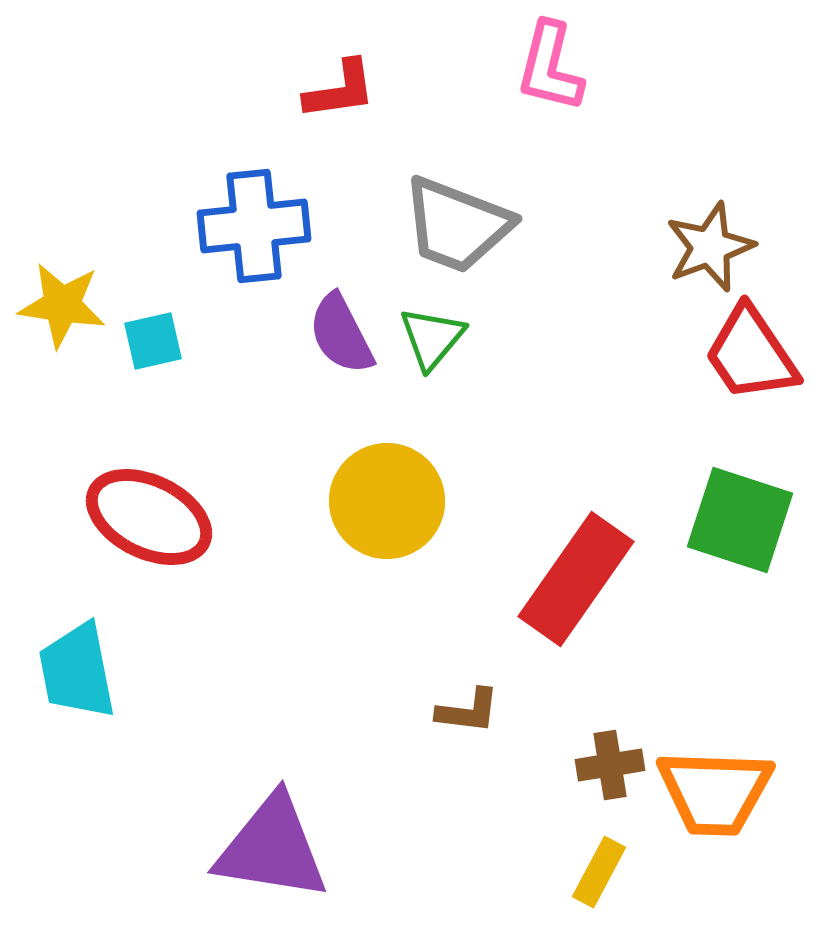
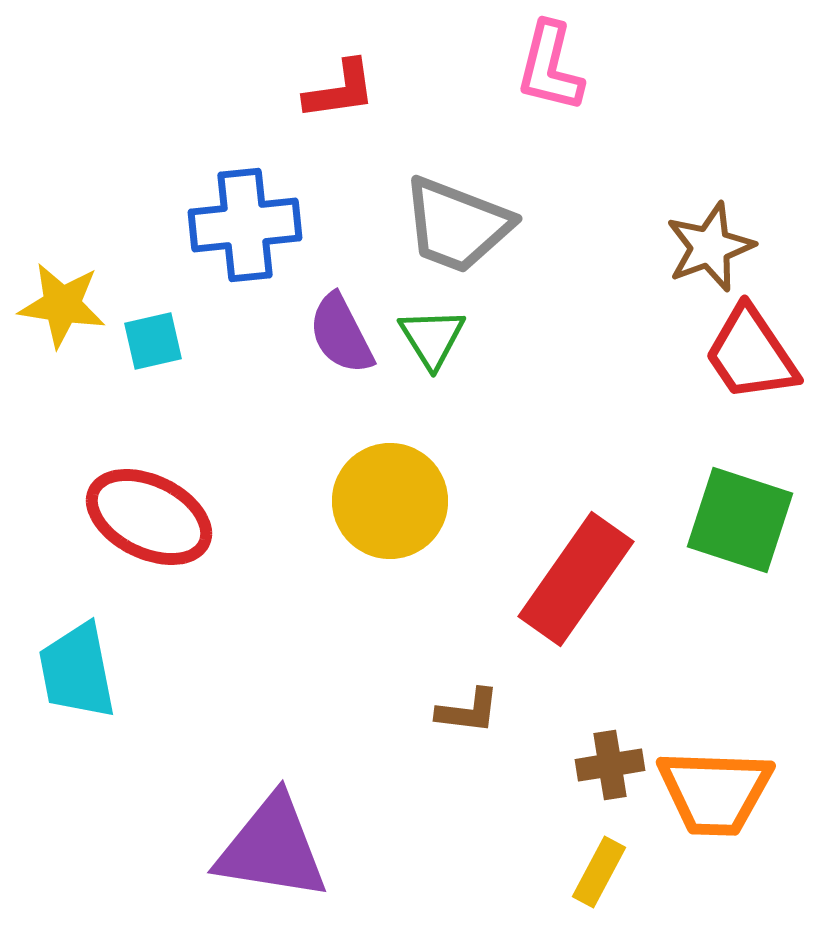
blue cross: moved 9 px left, 1 px up
green triangle: rotated 12 degrees counterclockwise
yellow circle: moved 3 px right
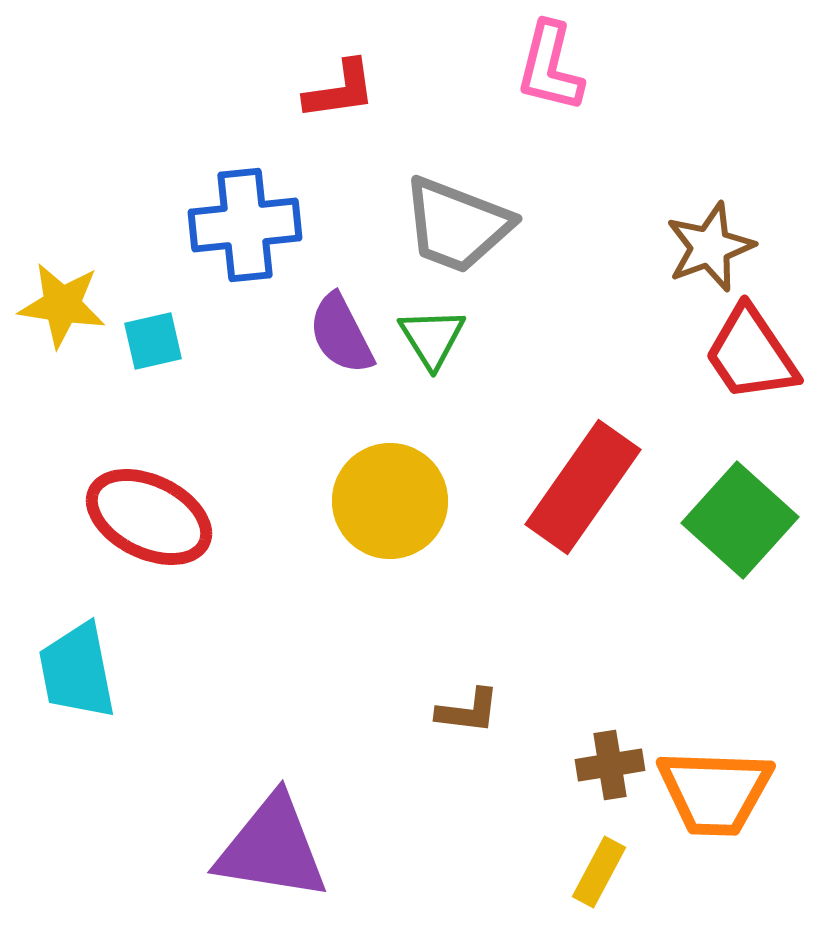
green square: rotated 24 degrees clockwise
red rectangle: moved 7 px right, 92 px up
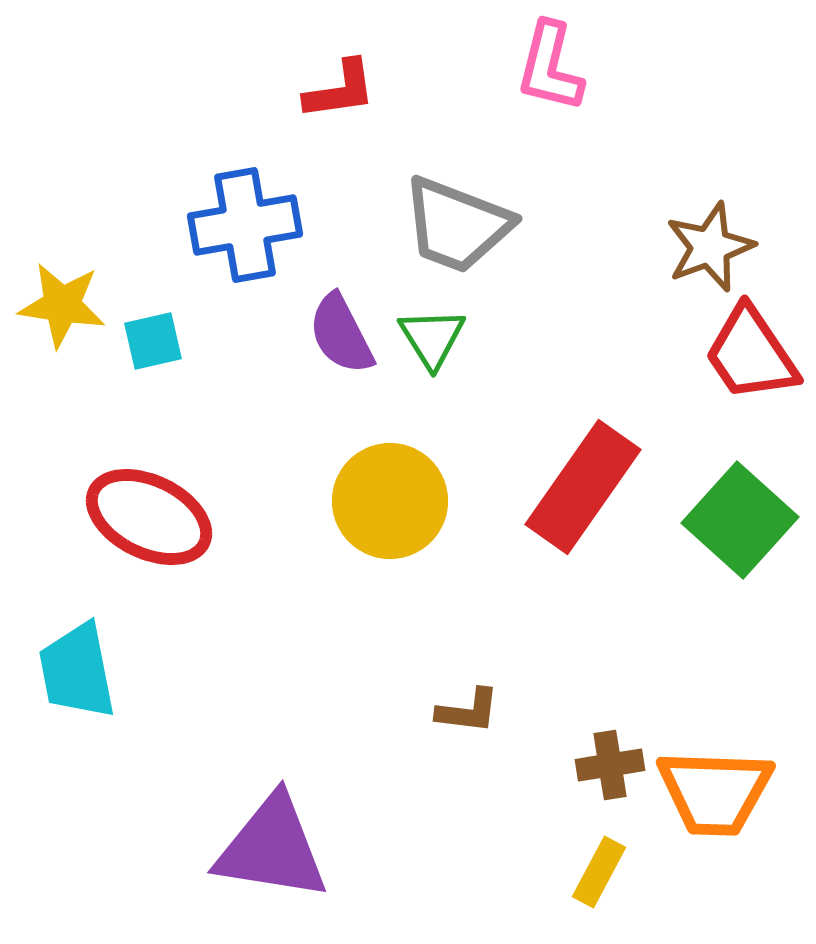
blue cross: rotated 4 degrees counterclockwise
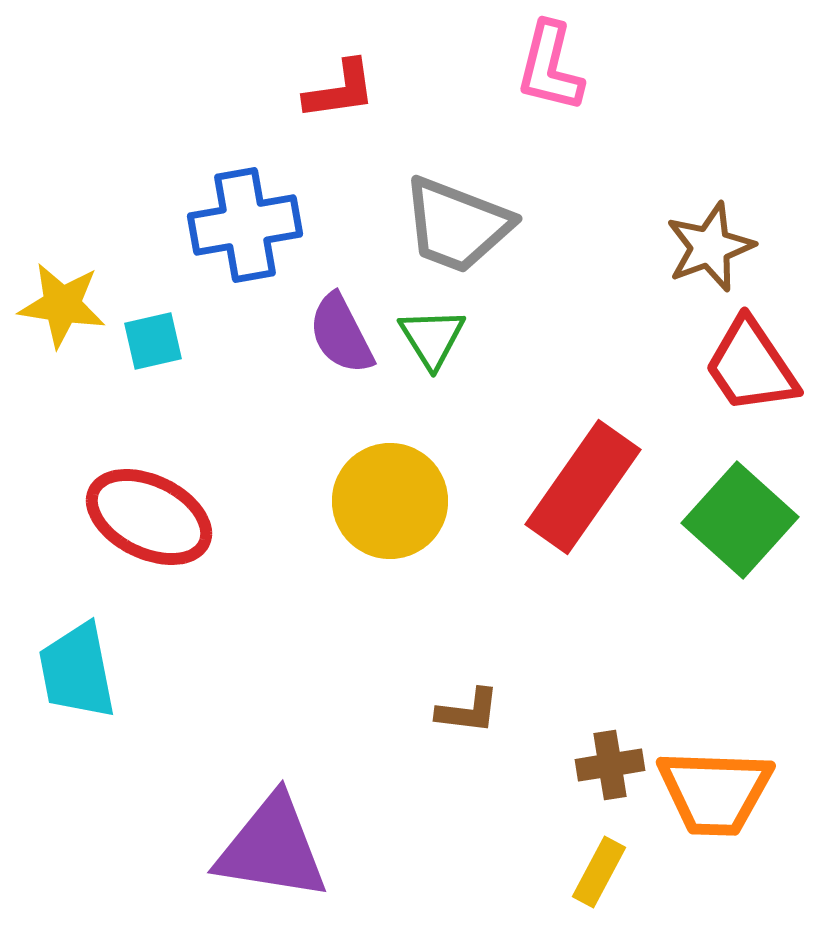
red trapezoid: moved 12 px down
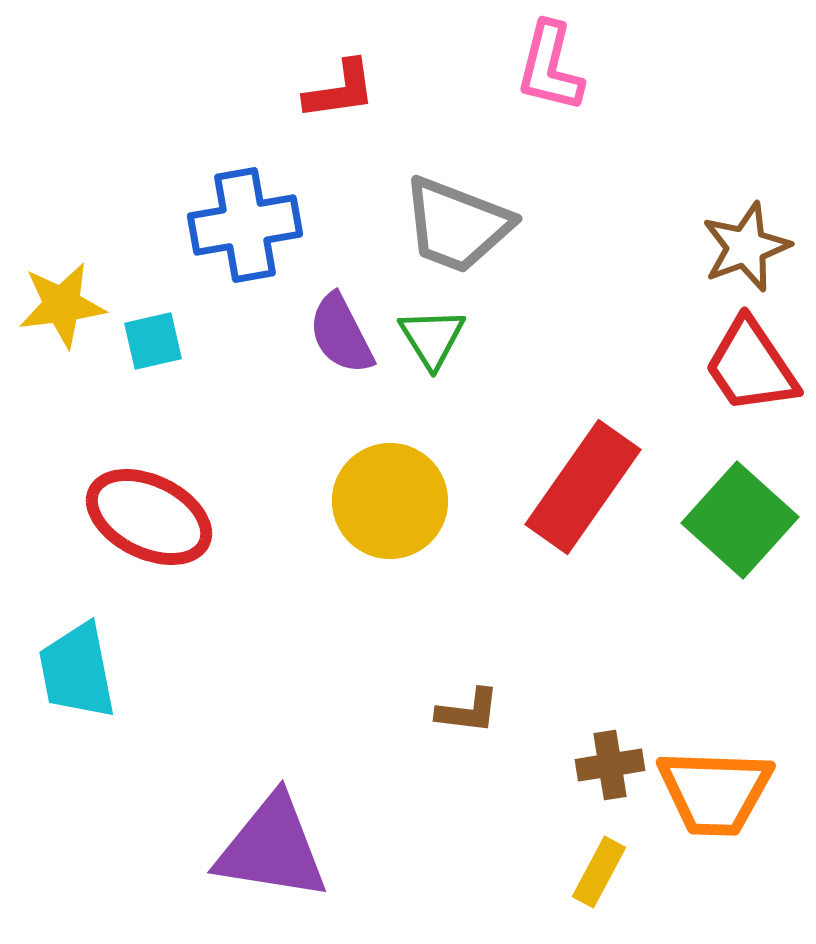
brown star: moved 36 px right
yellow star: rotated 16 degrees counterclockwise
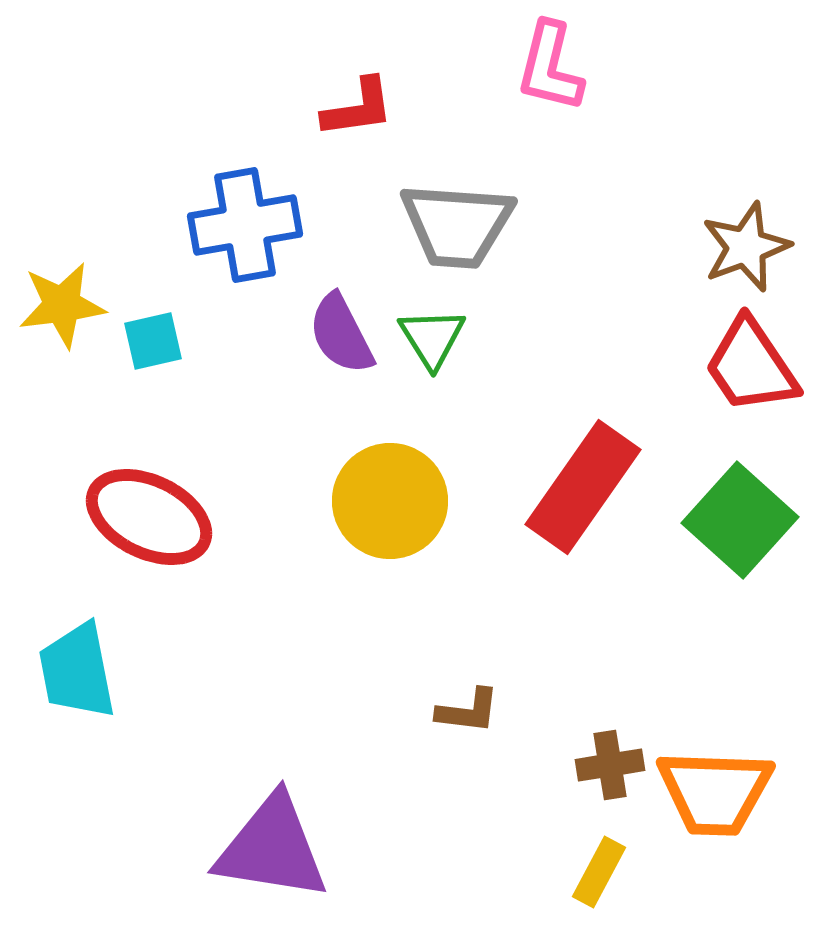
red L-shape: moved 18 px right, 18 px down
gray trapezoid: rotated 17 degrees counterclockwise
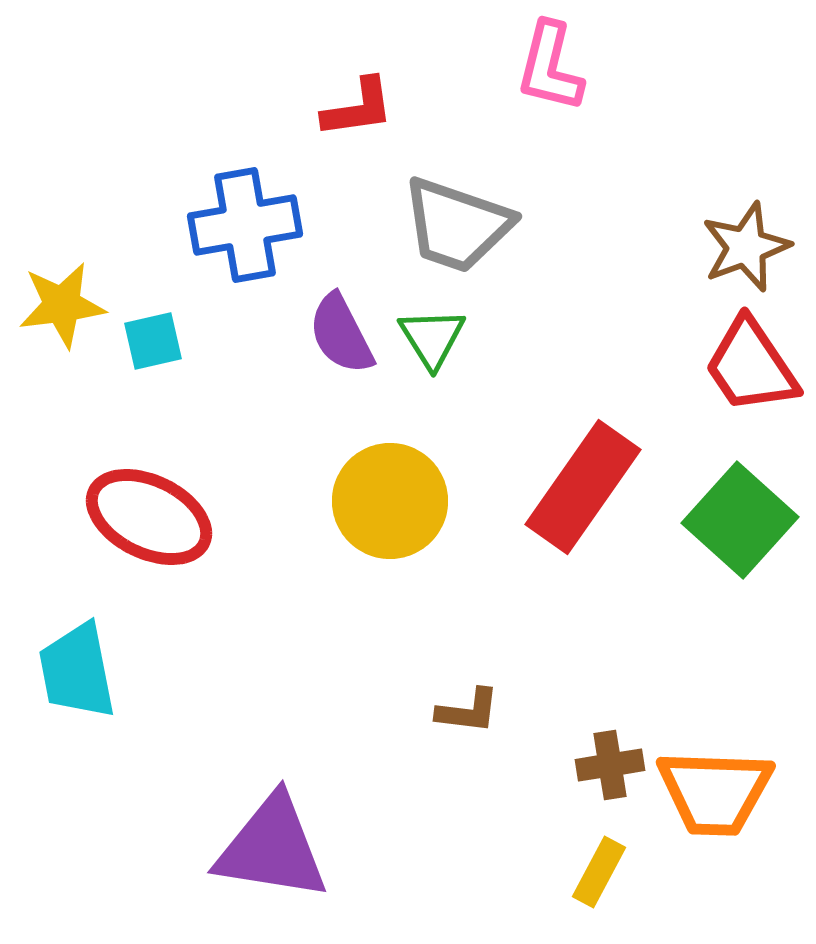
gray trapezoid: rotated 15 degrees clockwise
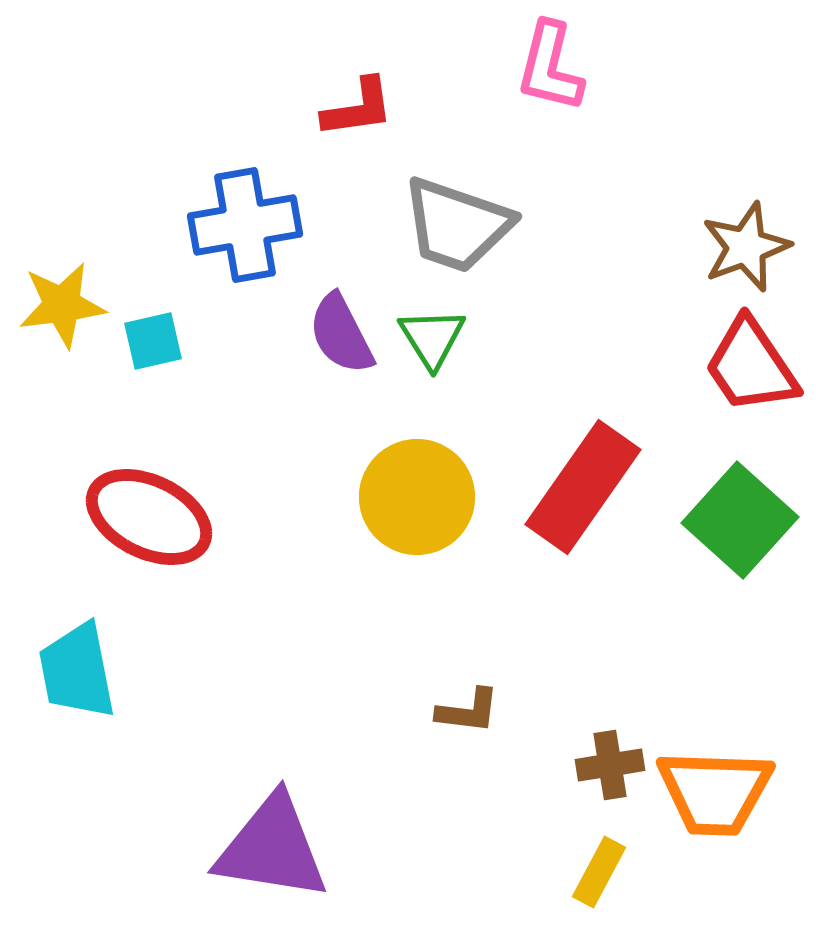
yellow circle: moved 27 px right, 4 px up
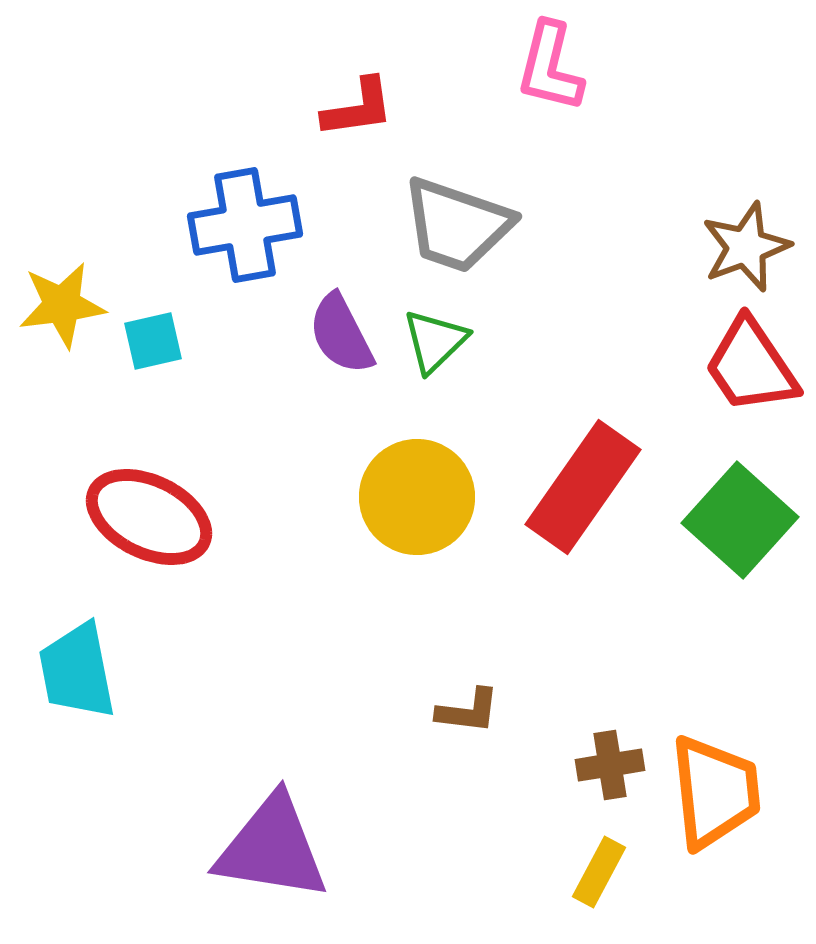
green triangle: moved 3 px right, 3 px down; rotated 18 degrees clockwise
orange trapezoid: rotated 98 degrees counterclockwise
